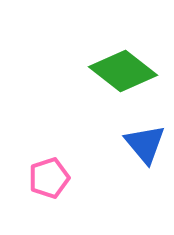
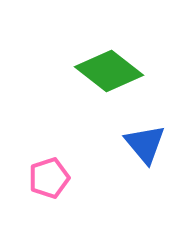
green diamond: moved 14 px left
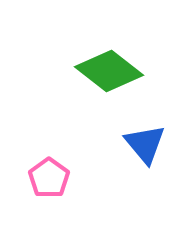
pink pentagon: rotated 18 degrees counterclockwise
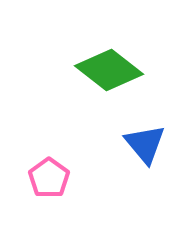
green diamond: moved 1 px up
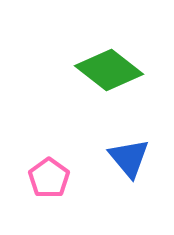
blue triangle: moved 16 px left, 14 px down
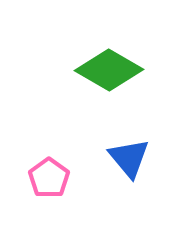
green diamond: rotated 8 degrees counterclockwise
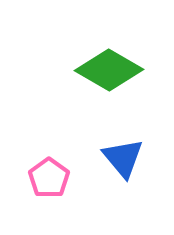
blue triangle: moved 6 px left
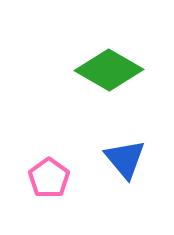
blue triangle: moved 2 px right, 1 px down
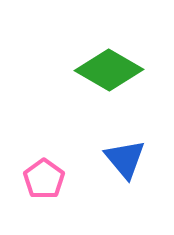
pink pentagon: moved 5 px left, 1 px down
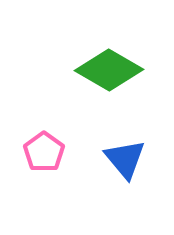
pink pentagon: moved 27 px up
